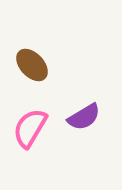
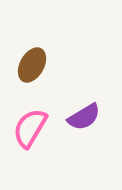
brown ellipse: rotated 72 degrees clockwise
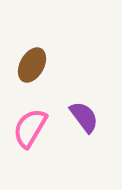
purple semicircle: rotated 96 degrees counterclockwise
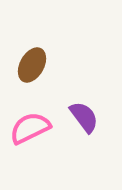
pink semicircle: rotated 33 degrees clockwise
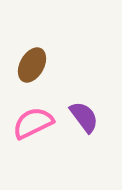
pink semicircle: moved 3 px right, 5 px up
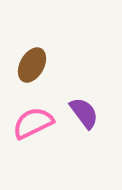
purple semicircle: moved 4 px up
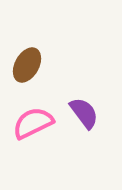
brown ellipse: moved 5 px left
